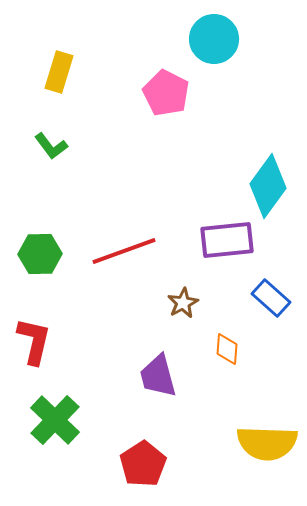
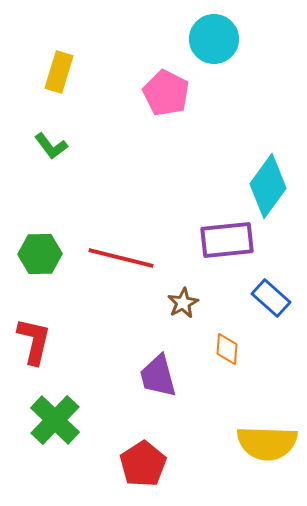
red line: moved 3 px left, 7 px down; rotated 34 degrees clockwise
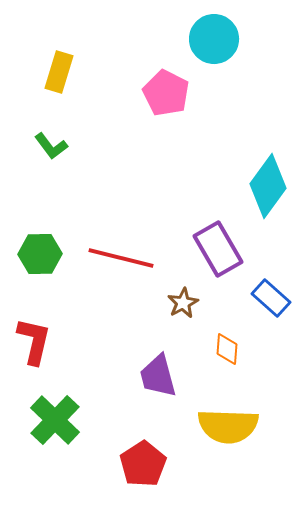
purple rectangle: moved 9 px left, 9 px down; rotated 66 degrees clockwise
yellow semicircle: moved 39 px left, 17 px up
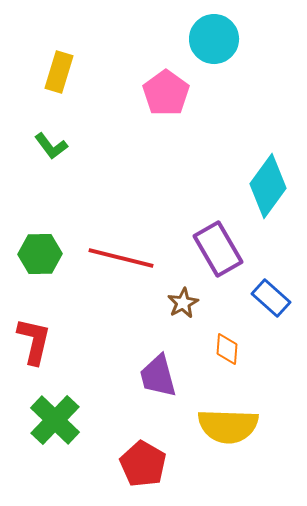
pink pentagon: rotated 9 degrees clockwise
red pentagon: rotated 9 degrees counterclockwise
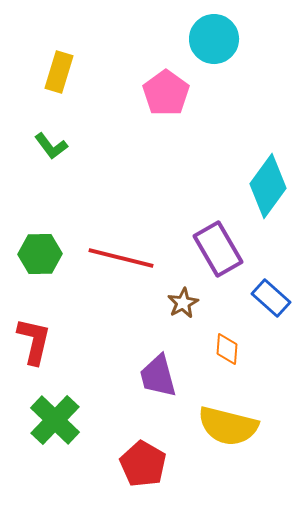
yellow semicircle: rotated 12 degrees clockwise
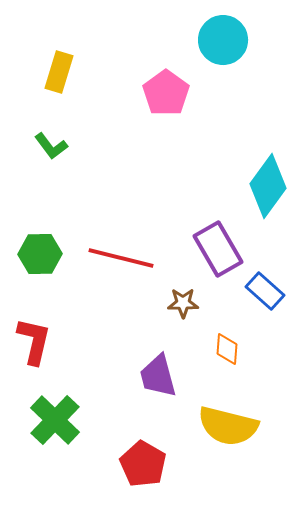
cyan circle: moved 9 px right, 1 px down
blue rectangle: moved 6 px left, 7 px up
brown star: rotated 28 degrees clockwise
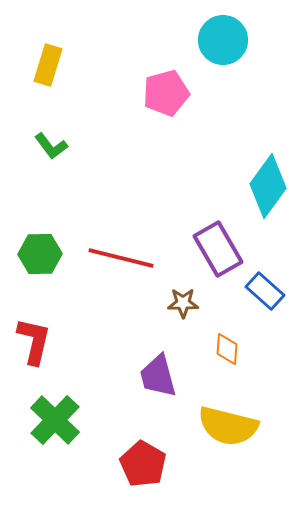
yellow rectangle: moved 11 px left, 7 px up
pink pentagon: rotated 21 degrees clockwise
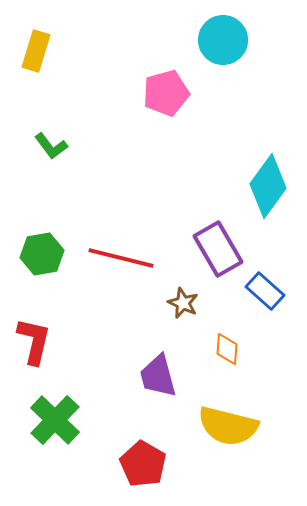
yellow rectangle: moved 12 px left, 14 px up
green hexagon: moved 2 px right; rotated 9 degrees counterclockwise
brown star: rotated 24 degrees clockwise
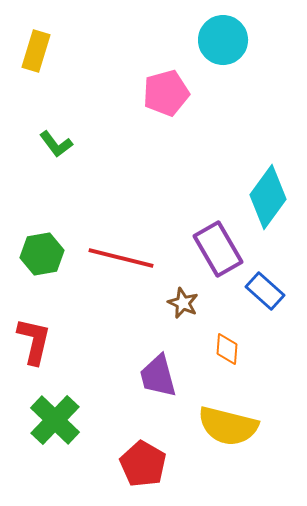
green L-shape: moved 5 px right, 2 px up
cyan diamond: moved 11 px down
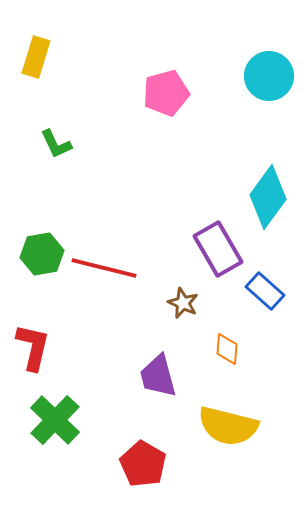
cyan circle: moved 46 px right, 36 px down
yellow rectangle: moved 6 px down
green L-shape: rotated 12 degrees clockwise
red line: moved 17 px left, 10 px down
red L-shape: moved 1 px left, 6 px down
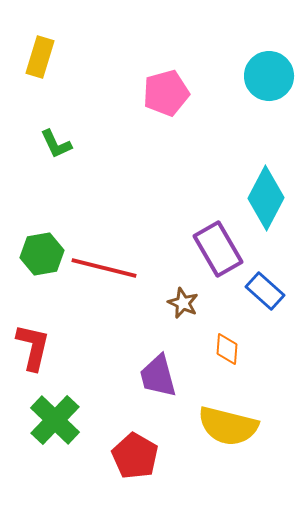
yellow rectangle: moved 4 px right
cyan diamond: moved 2 px left, 1 px down; rotated 8 degrees counterclockwise
red pentagon: moved 8 px left, 8 px up
